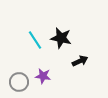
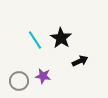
black star: rotated 20 degrees clockwise
gray circle: moved 1 px up
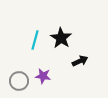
cyan line: rotated 48 degrees clockwise
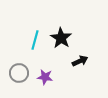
purple star: moved 2 px right, 1 px down
gray circle: moved 8 px up
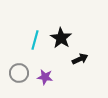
black arrow: moved 2 px up
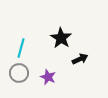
cyan line: moved 14 px left, 8 px down
purple star: moved 3 px right; rotated 14 degrees clockwise
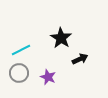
cyan line: moved 2 px down; rotated 48 degrees clockwise
